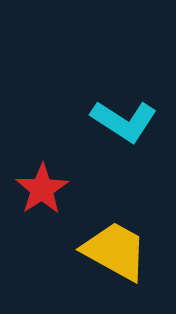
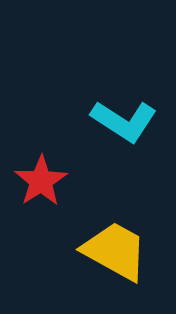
red star: moved 1 px left, 8 px up
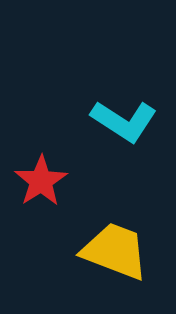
yellow trapezoid: rotated 8 degrees counterclockwise
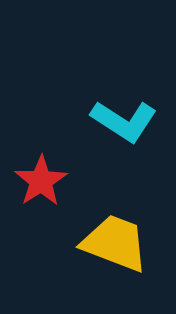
yellow trapezoid: moved 8 px up
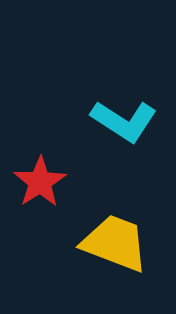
red star: moved 1 px left, 1 px down
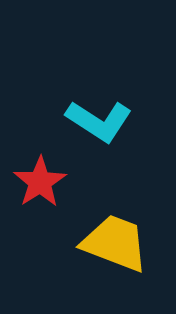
cyan L-shape: moved 25 px left
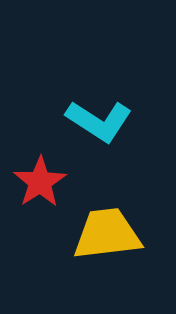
yellow trapezoid: moved 8 px left, 9 px up; rotated 28 degrees counterclockwise
